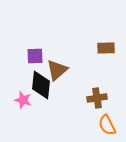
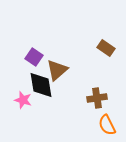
brown rectangle: rotated 36 degrees clockwise
purple square: moved 1 px left, 1 px down; rotated 36 degrees clockwise
black diamond: rotated 16 degrees counterclockwise
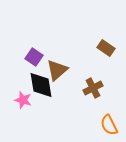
brown cross: moved 4 px left, 10 px up; rotated 18 degrees counterclockwise
orange semicircle: moved 2 px right
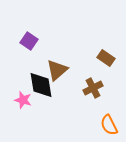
brown rectangle: moved 10 px down
purple square: moved 5 px left, 16 px up
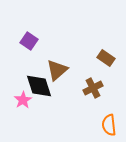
black diamond: moved 2 px left, 1 px down; rotated 8 degrees counterclockwise
pink star: rotated 24 degrees clockwise
orange semicircle: rotated 20 degrees clockwise
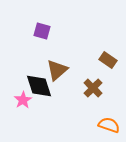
purple square: moved 13 px right, 10 px up; rotated 18 degrees counterclockwise
brown rectangle: moved 2 px right, 2 px down
brown cross: rotated 18 degrees counterclockwise
orange semicircle: rotated 115 degrees clockwise
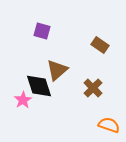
brown rectangle: moved 8 px left, 15 px up
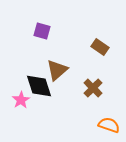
brown rectangle: moved 2 px down
pink star: moved 2 px left
